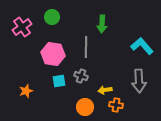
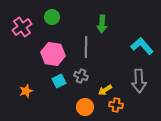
cyan square: rotated 16 degrees counterclockwise
yellow arrow: rotated 24 degrees counterclockwise
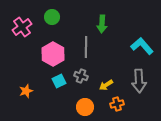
pink hexagon: rotated 20 degrees clockwise
yellow arrow: moved 1 px right, 5 px up
orange cross: moved 1 px right, 1 px up; rotated 24 degrees counterclockwise
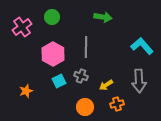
green arrow: moved 1 px right, 7 px up; rotated 84 degrees counterclockwise
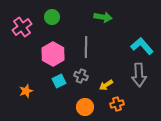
gray arrow: moved 6 px up
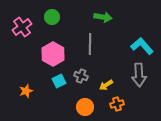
gray line: moved 4 px right, 3 px up
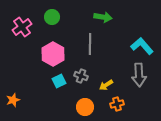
orange star: moved 13 px left, 9 px down
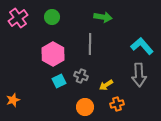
pink cross: moved 4 px left, 9 px up
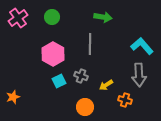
orange star: moved 3 px up
orange cross: moved 8 px right, 4 px up; rotated 32 degrees clockwise
